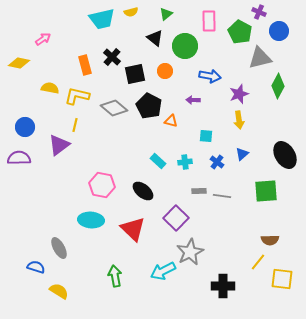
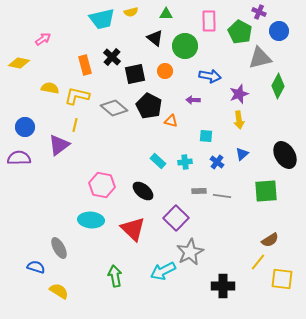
green triangle at (166, 14): rotated 40 degrees clockwise
brown semicircle at (270, 240): rotated 30 degrees counterclockwise
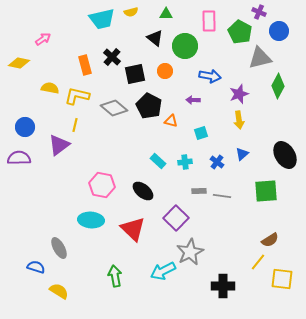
cyan square at (206, 136): moved 5 px left, 3 px up; rotated 24 degrees counterclockwise
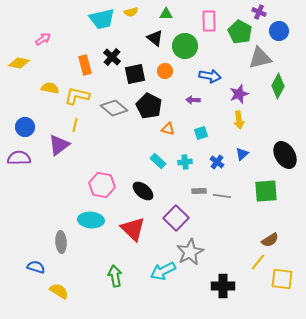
orange triangle at (171, 121): moved 3 px left, 8 px down
gray ellipse at (59, 248): moved 2 px right, 6 px up; rotated 25 degrees clockwise
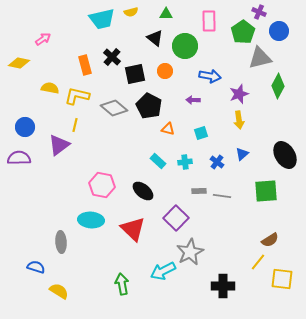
green pentagon at (240, 32): moved 3 px right; rotated 10 degrees clockwise
green arrow at (115, 276): moved 7 px right, 8 px down
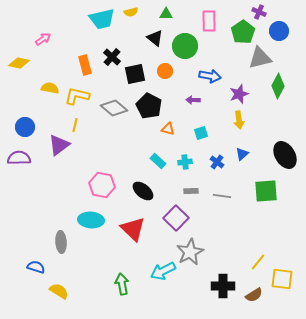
gray rectangle at (199, 191): moved 8 px left
brown semicircle at (270, 240): moved 16 px left, 55 px down
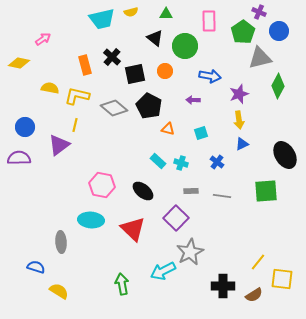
blue triangle at (242, 154): moved 10 px up; rotated 16 degrees clockwise
cyan cross at (185, 162): moved 4 px left, 1 px down; rotated 24 degrees clockwise
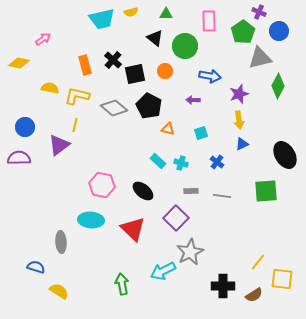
black cross at (112, 57): moved 1 px right, 3 px down
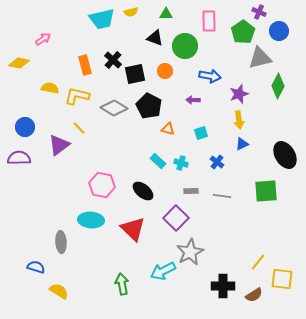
black triangle at (155, 38): rotated 18 degrees counterclockwise
gray diamond at (114, 108): rotated 8 degrees counterclockwise
yellow line at (75, 125): moved 4 px right, 3 px down; rotated 56 degrees counterclockwise
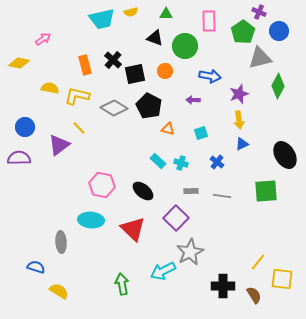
brown semicircle at (254, 295): rotated 90 degrees counterclockwise
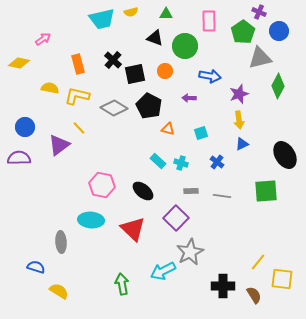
orange rectangle at (85, 65): moved 7 px left, 1 px up
purple arrow at (193, 100): moved 4 px left, 2 px up
